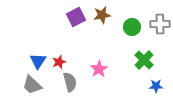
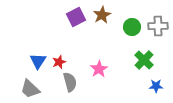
brown star: rotated 18 degrees counterclockwise
gray cross: moved 2 px left, 2 px down
gray trapezoid: moved 2 px left, 4 px down
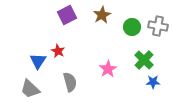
purple square: moved 9 px left, 2 px up
gray cross: rotated 12 degrees clockwise
red star: moved 1 px left, 11 px up; rotated 24 degrees counterclockwise
pink star: moved 9 px right
blue star: moved 3 px left, 4 px up
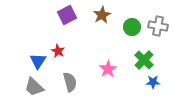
gray trapezoid: moved 4 px right, 2 px up
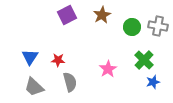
red star: moved 9 px down; rotated 24 degrees counterclockwise
blue triangle: moved 8 px left, 4 px up
blue star: rotated 16 degrees counterclockwise
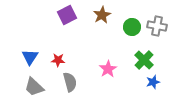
gray cross: moved 1 px left
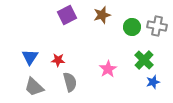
brown star: rotated 12 degrees clockwise
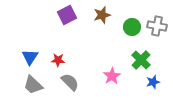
green cross: moved 3 px left
pink star: moved 4 px right, 7 px down
gray semicircle: rotated 30 degrees counterclockwise
gray trapezoid: moved 1 px left, 2 px up
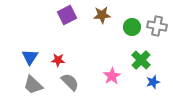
brown star: rotated 12 degrees clockwise
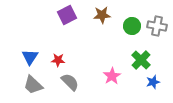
green circle: moved 1 px up
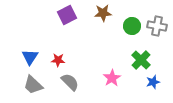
brown star: moved 1 px right, 2 px up
pink star: moved 2 px down
